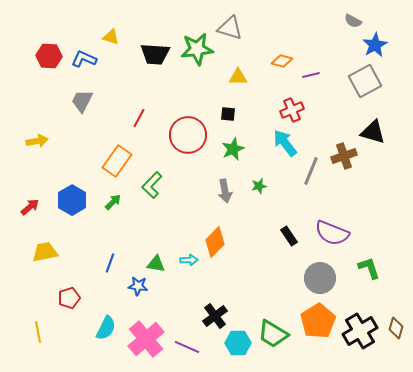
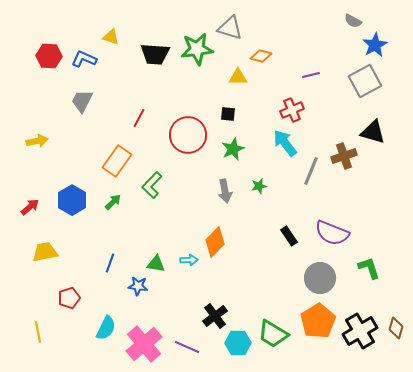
orange diamond at (282, 61): moved 21 px left, 5 px up
pink cross at (146, 339): moved 2 px left, 5 px down
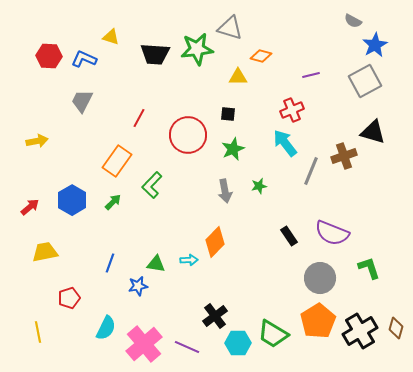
blue star at (138, 286): rotated 18 degrees counterclockwise
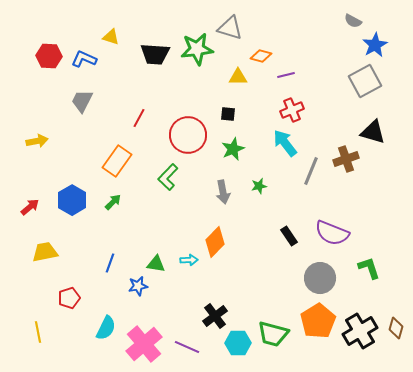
purple line at (311, 75): moved 25 px left
brown cross at (344, 156): moved 2 px right, 3 px down
green L-shape at (152, 185): moved 16 px right, 8 px up
gray arrow at (225, 191): moved 2 px left, 1 px down
green trapezoid at (273, 334): rotated 16 degrees counterclockwise
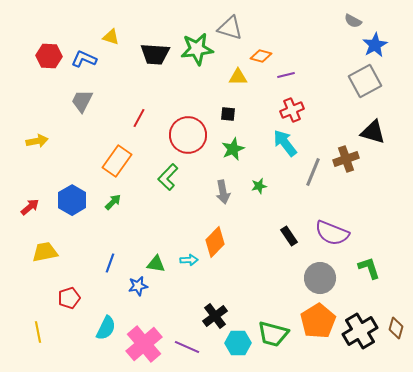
gray line at (311, 171): moved 2 px right, 1 px down
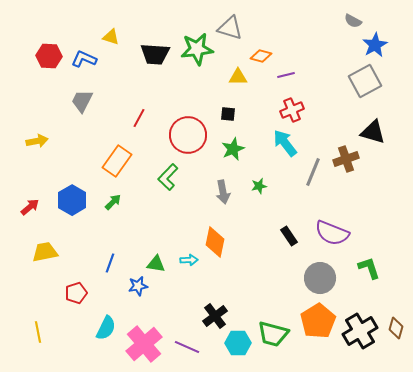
orange diamond at (215, 242): rotated 32 degrees counterclockwise
red pentagon at (69, 298): moved 7 px right, 5 px up
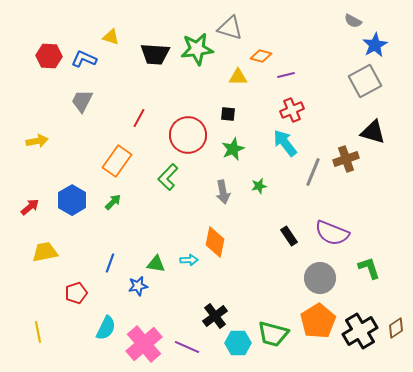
brown diamond at (396, 328): rotated 40 degrees clockwise
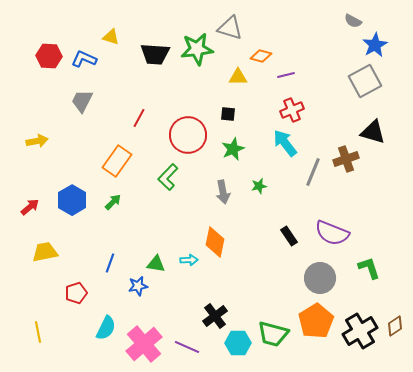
orange pentagon at (318, 321): moved 2 px left
brown diamond at (396, 328): moved 1 px left, 2 px up
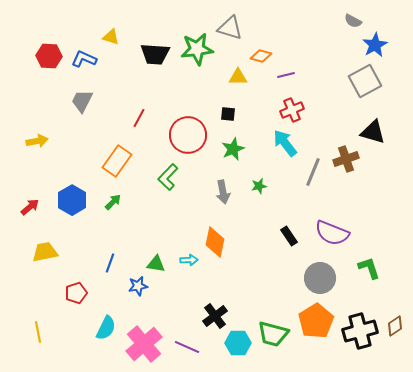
black cross at (360, 331): rotated 16 degrees clockwise
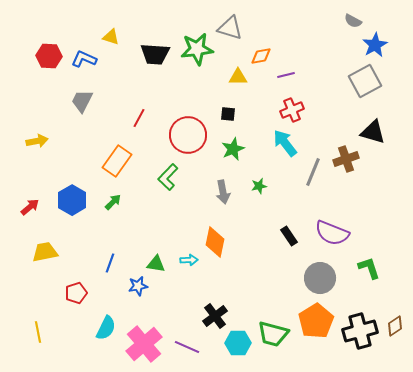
orange diamond at (261, 56): rotated 25 degrees counterclockwise
